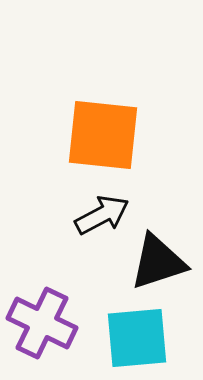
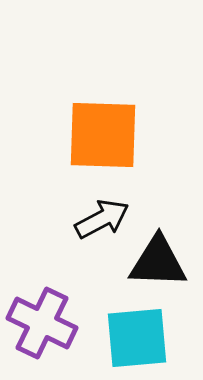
orange square: rotated 4 degrees counterclockwise
black arrow: moved 4 px down
black triangle: rotated 20 degrees clockwise
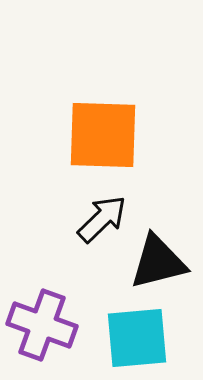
black arrow: rotated 16 degrees counterclockwise
black triangle: rotated 16 degrees counterclockwise
purple cross: moved 2 px down; rotated 6 degrees counterclockwise
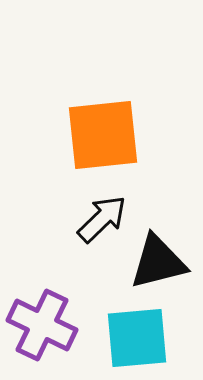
orange square: rotated 8 degrees counterclockwise
purple cross: rotated 6 degrees clockwise
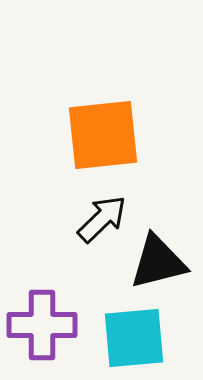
purple cross: rotated 26 degrees counterclockwise
cyan square: moved 3 px left
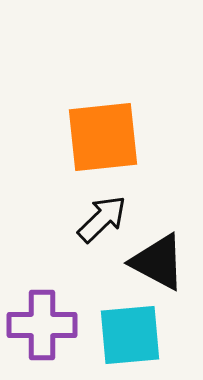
orange square: moved 2 px down
black triangle: rotated 42 degrees clockwise
cyan square: moved 4 px left, 3 px up
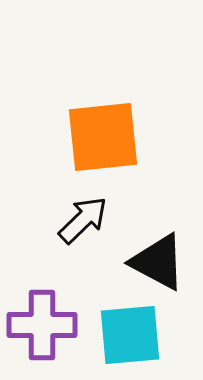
black arrow: moved 19 px left, 1 px down
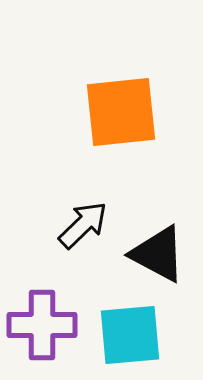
orange square: moved 18 px right, 25 px up
black arrow: moved 5 px down
black triangle: moved 8 px up
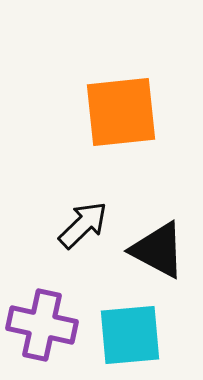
black triangle: moved 4 px up
purple cross: rotated 12 degrees clockwise
